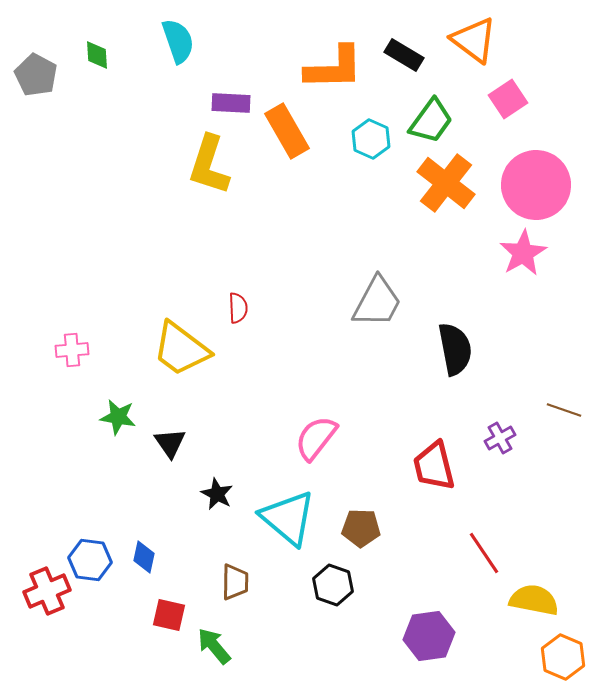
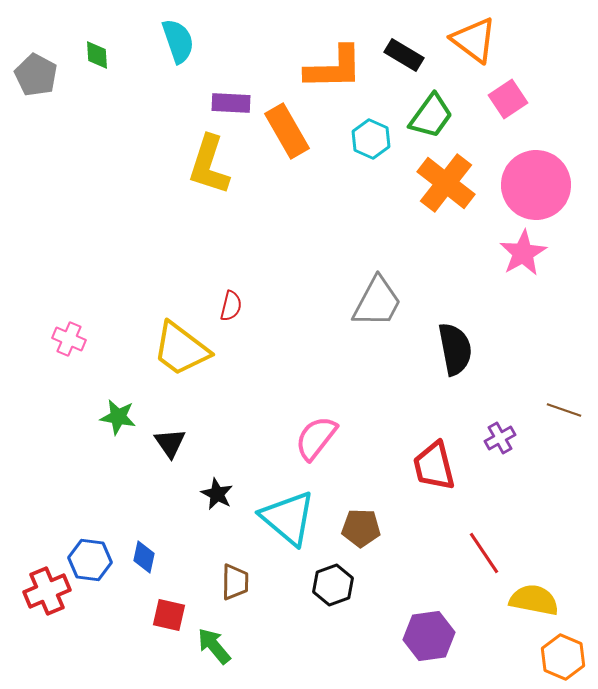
green trapezoid: moved 5 px up
red semicircle: moved 7 px left, 2 px up; rotated 16 degrees clockwise
pink cross: moved 3 px left, 11 px up; rotated 28 degrees clockwise
black hexagon: rotated 21 degrees clockwise
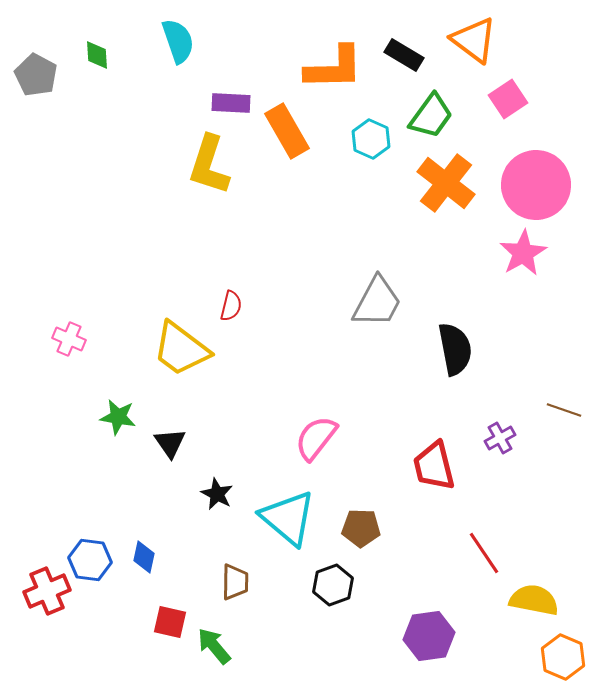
red square: moved 1 px right, 7 px down
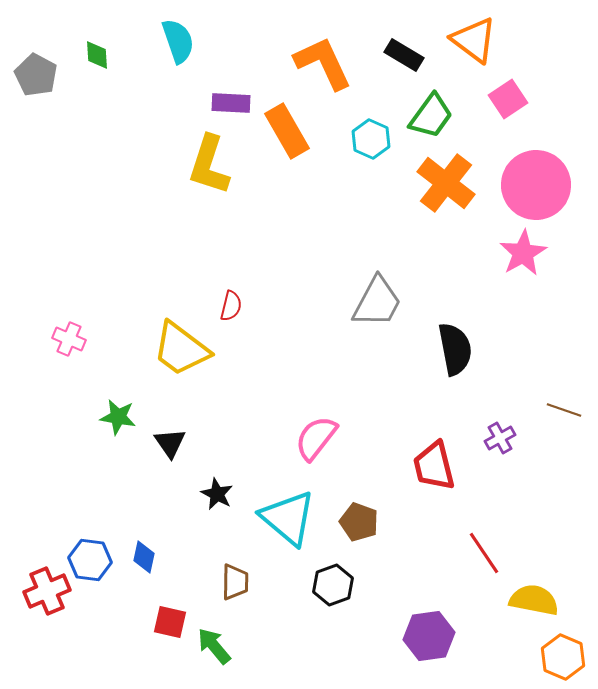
orange L-shape: moved 11 px left, 5 px up; rotated 114 degrees counterclockwise
brown pentagon: moved 2 px left, 6 px up; rotated 18 degrees clockwise
